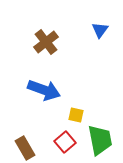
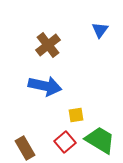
brown cross: moved 2 px right, 3 px down
blue arrow: moved 1 px right, 4 px up; rotated 8 degrees counterclockwise
yellow square: rotated 21 degrees counterclockwise
green trapezoid: rotated 48 degrees counterclockwise
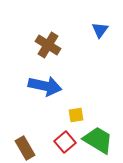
brown cross: rotated 20 degrees counterclockwise
green trapezoid: moved 2 px left
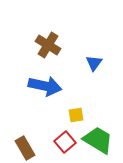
blue triangle: moved 6 px left, 33 px down
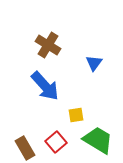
blue arrow: rotated 36 degrees clockwise
red square: moved 9 px left
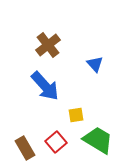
brown cross: rotated 20 degrees clockwise
blue triangle: moved 1 px right, 1 px down; rotated 18 degrees counterclockwise
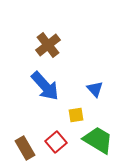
blue triangle: moved 25 px down
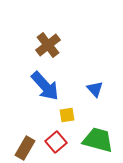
yellow square: moved 9 px left
green trapezoid: rotated 16 degrees counterclockwise
brown rectangle: rotated 60 degrees clockwise
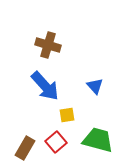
brown cross: rotated 35 degrees counterclockwise
blue triangle: moved 3 px up
